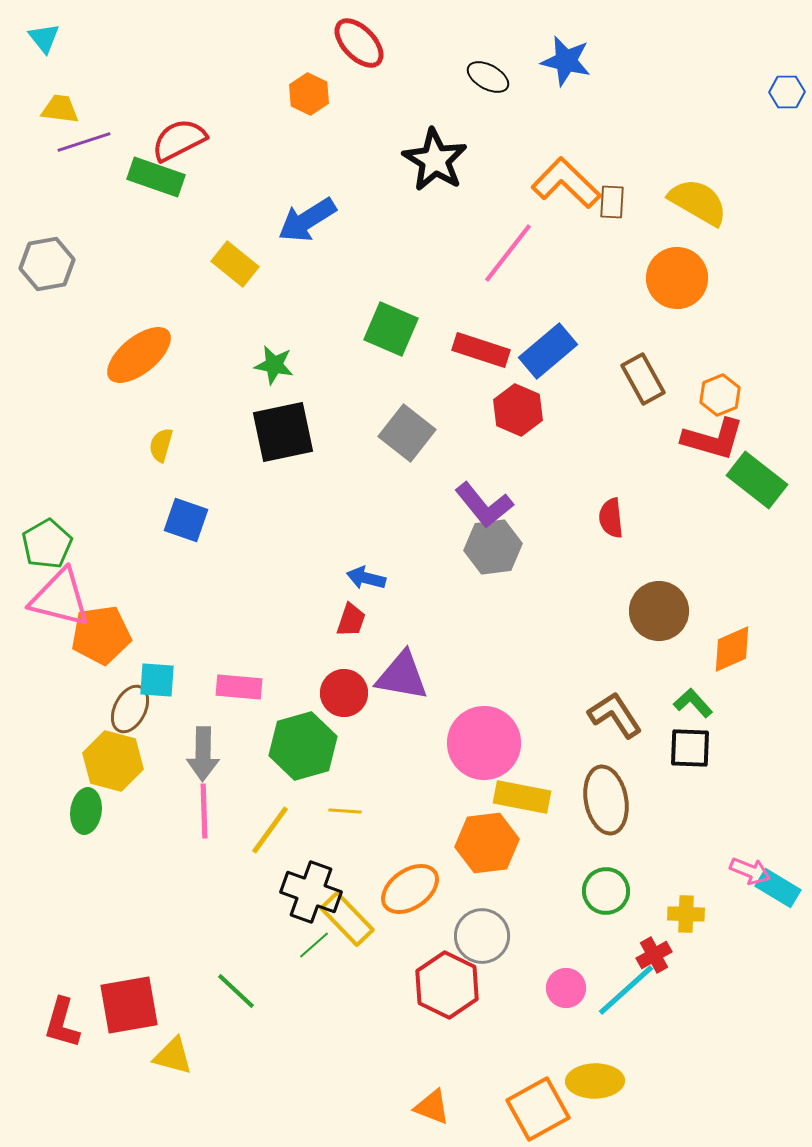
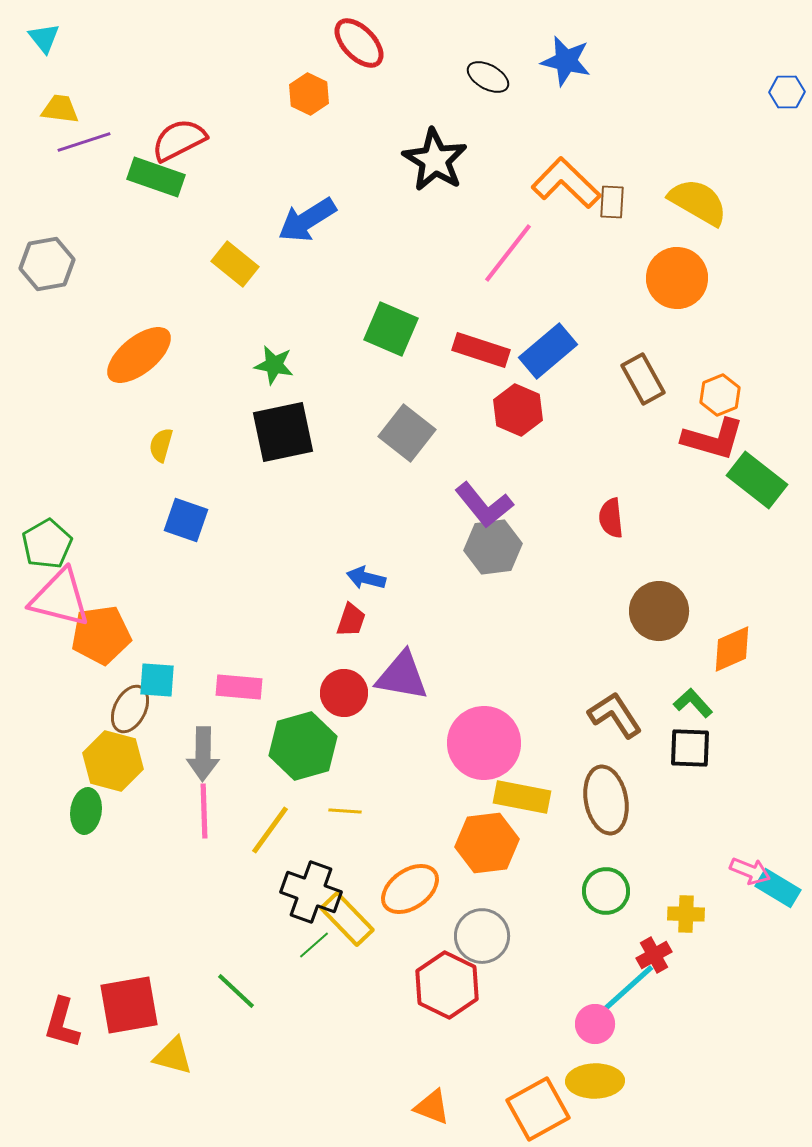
pink circle at (566, 988): moved 29 px right, 36 px down
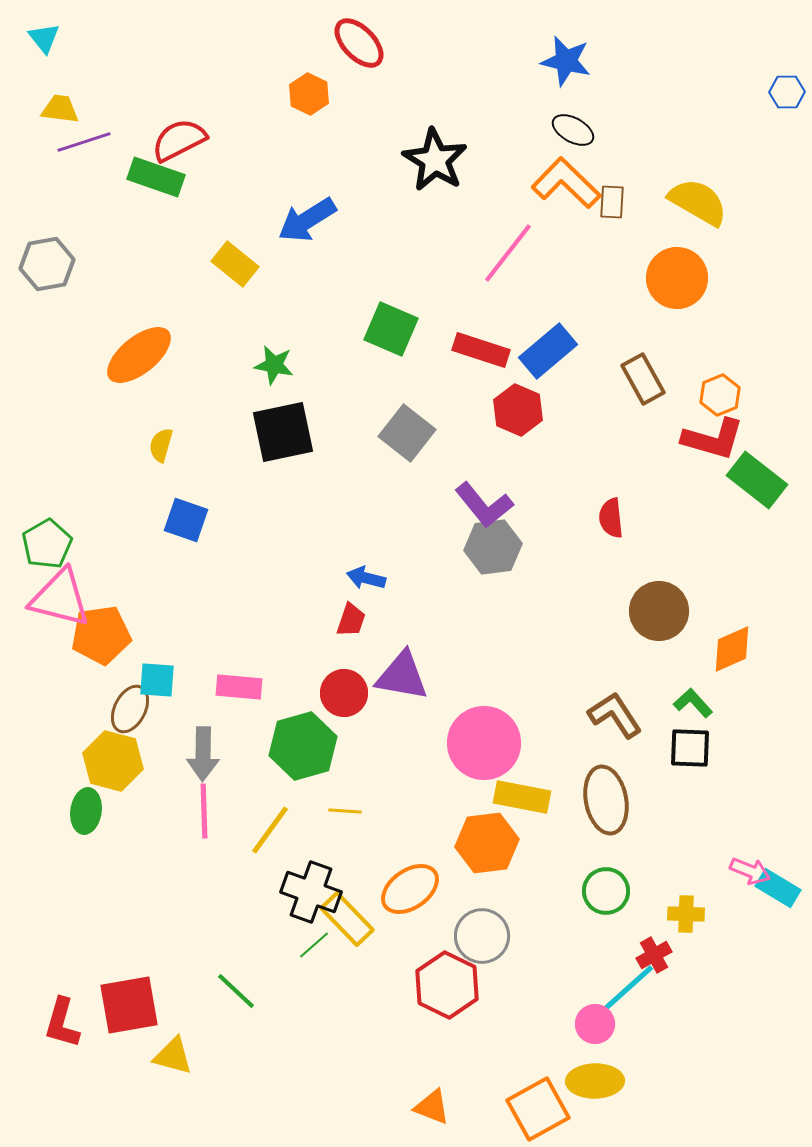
black ellipse at (488, 77): moved 85 px right, 53 px down
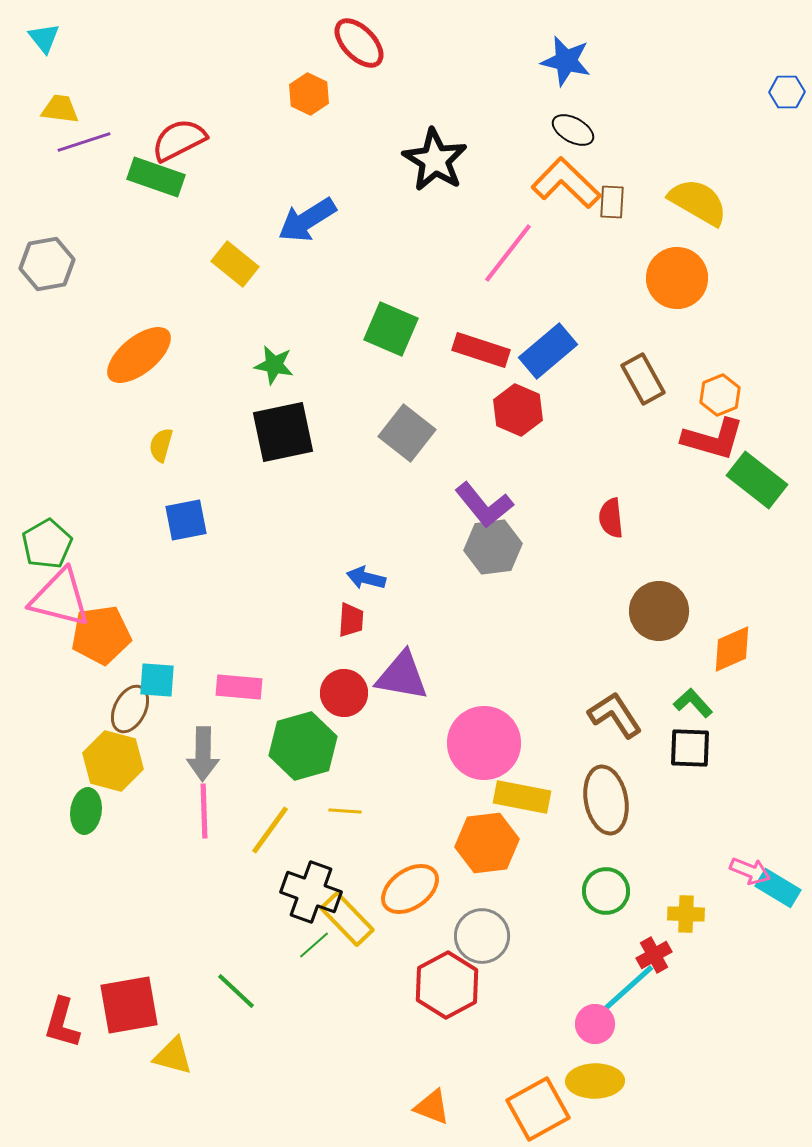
blue square at (186, 520): rotated 30 degrees counterclockwise
red trapezoid at (351, 620): rotated 15 degrees counterclockwise
red hexagon at (447, 985): rotated 6 degrees clockwise
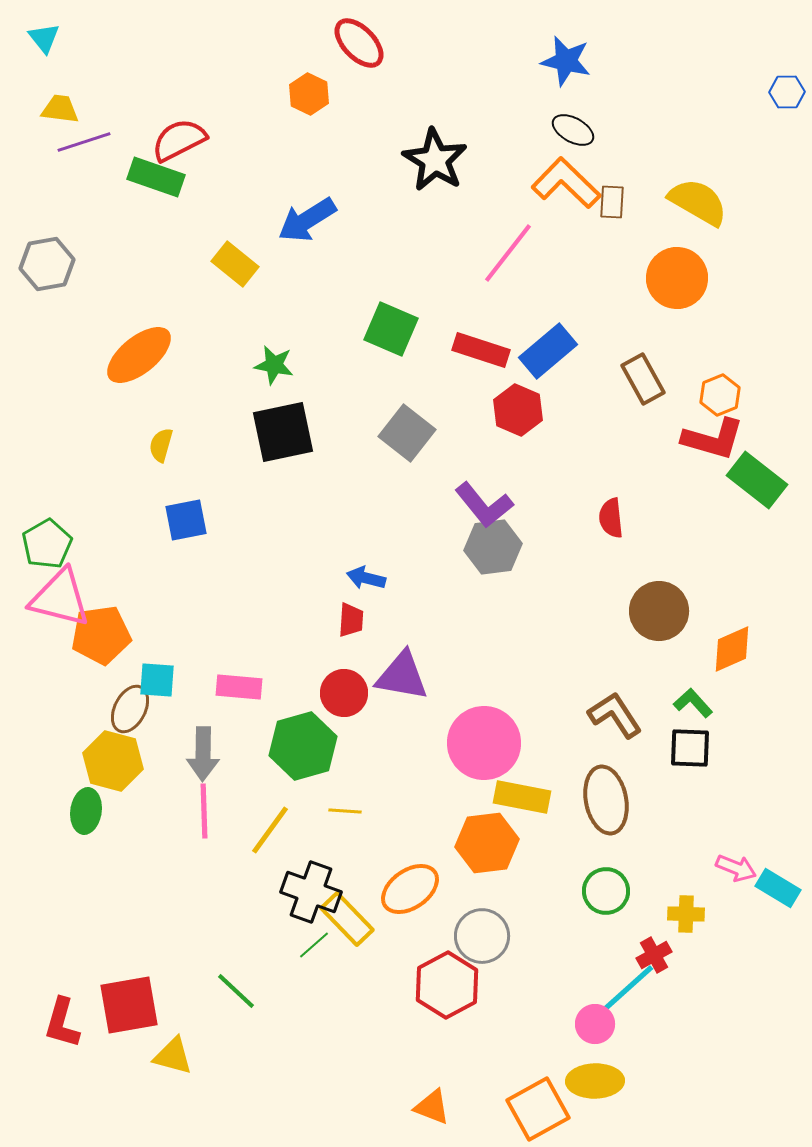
pink arrow at (750, 871): moved 14 px left, 3 px up
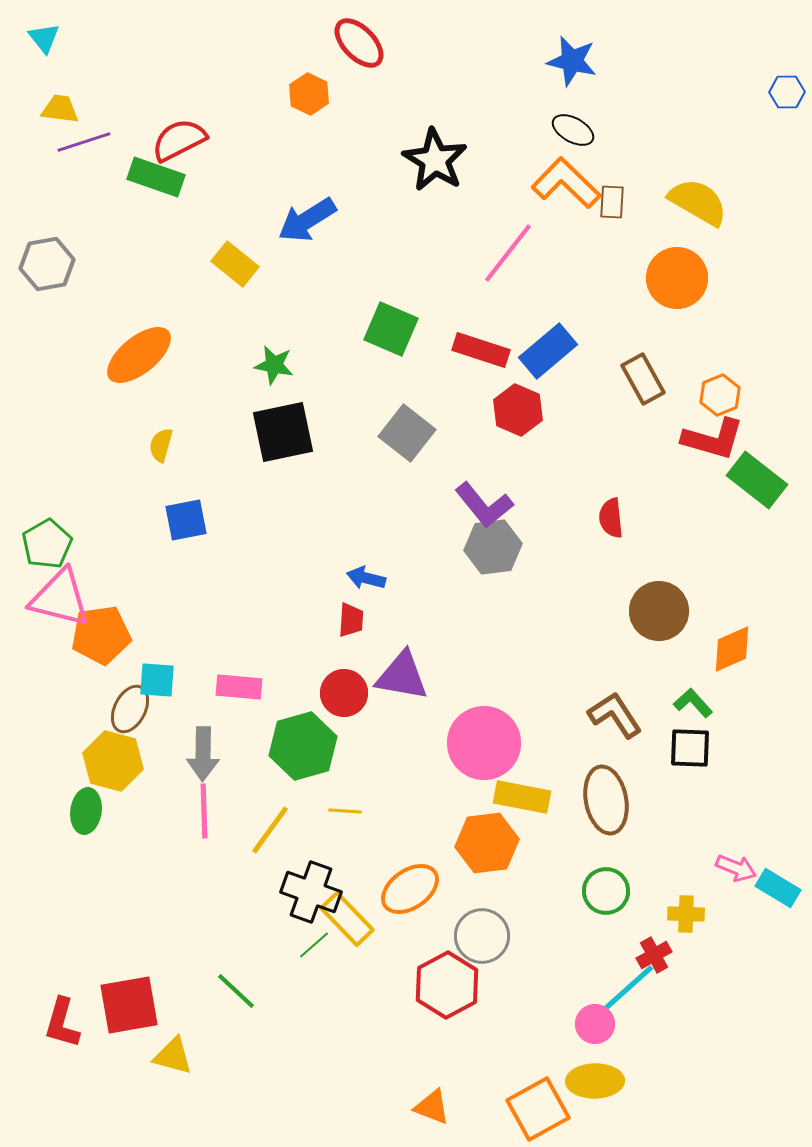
blue star at (566, 61): moved 6 px right
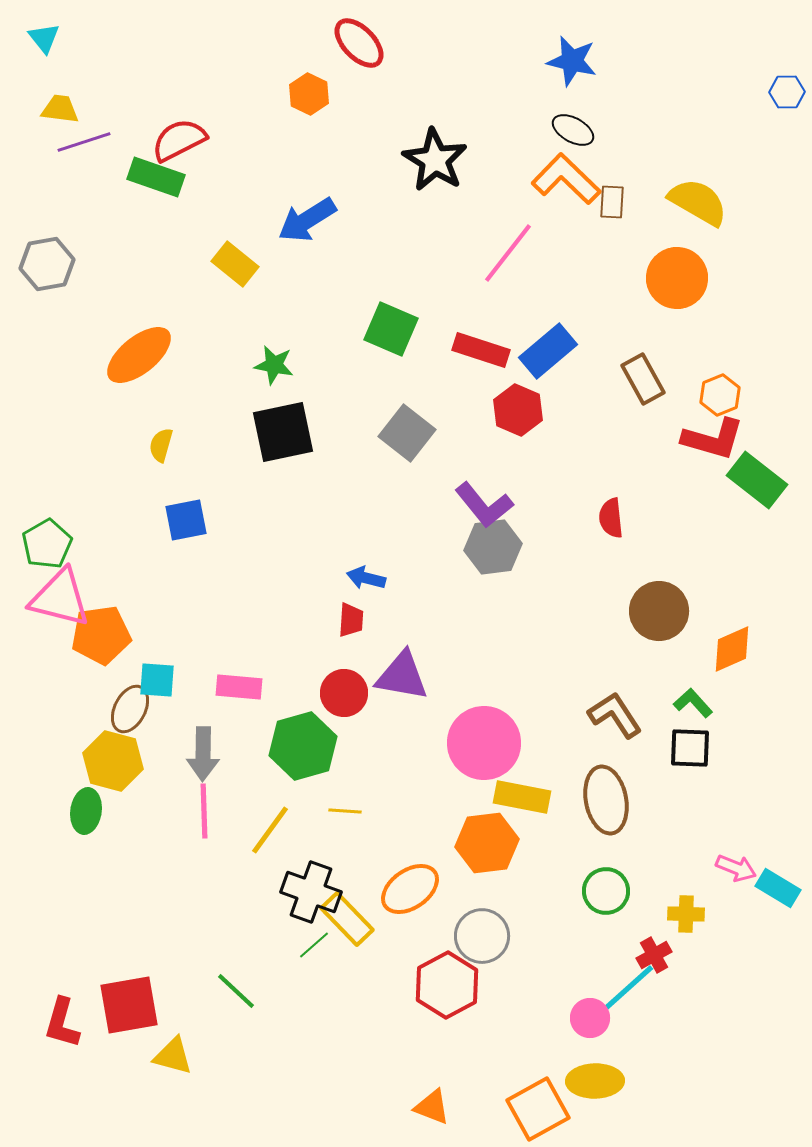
orange L-shape at (566, 183): moved 4 px up
pink circle at (595, 1024): moved 5 px left, 6 px up
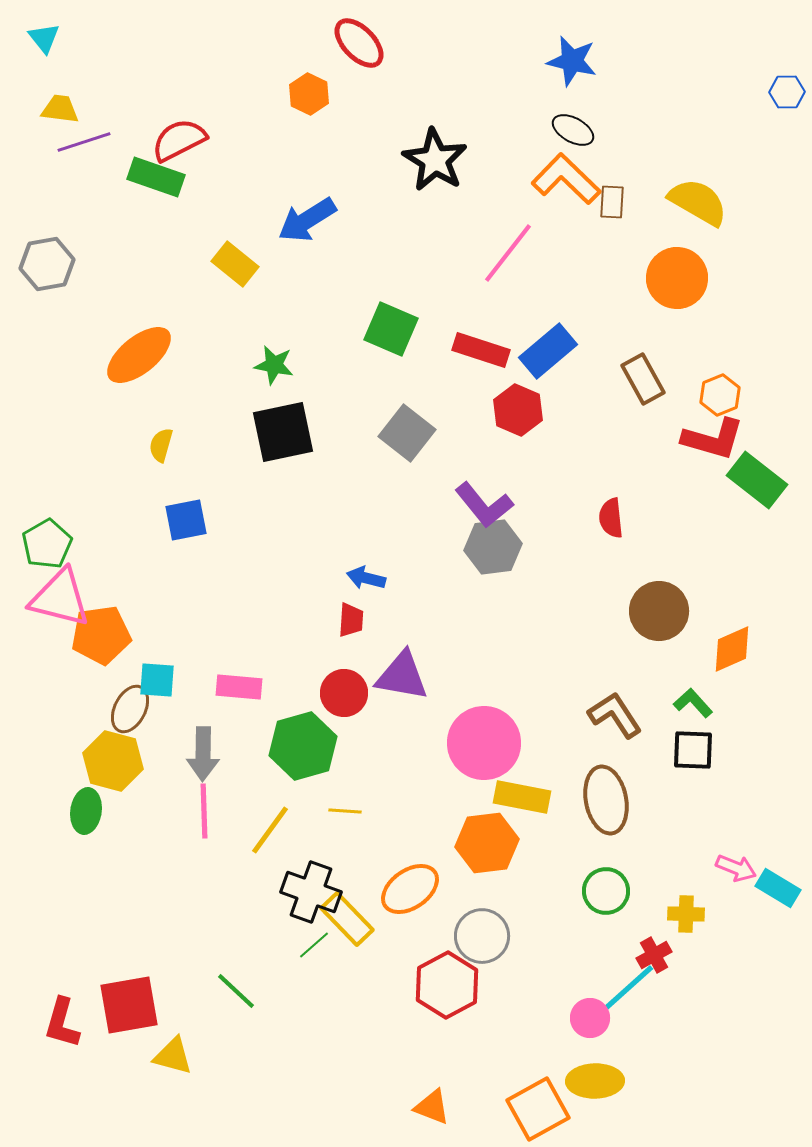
black square at (690, 748): moved 3 px right, 2 px down
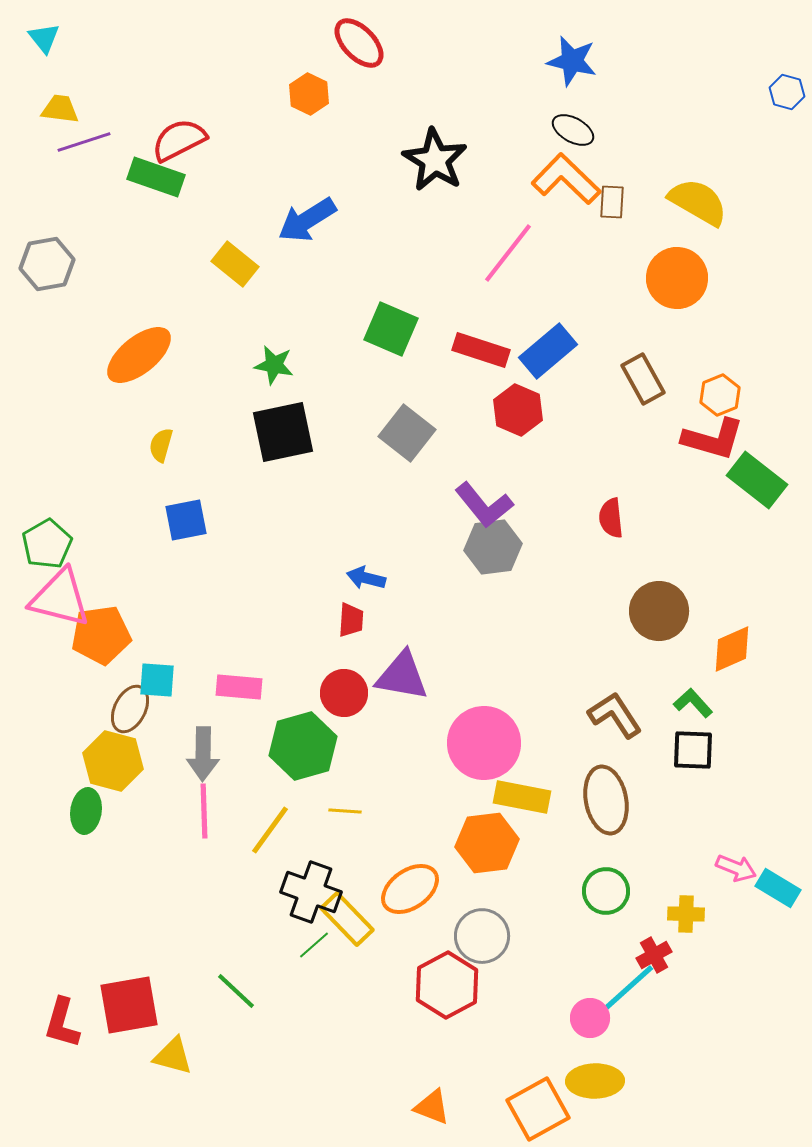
blue hexagon at (787, 92): rotated 16 degrees clockwise
